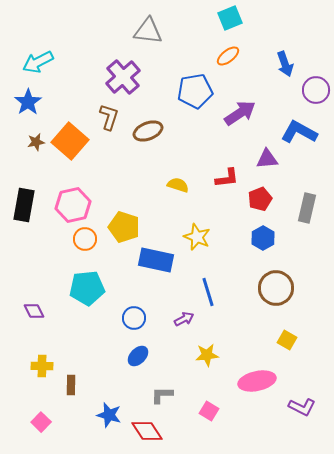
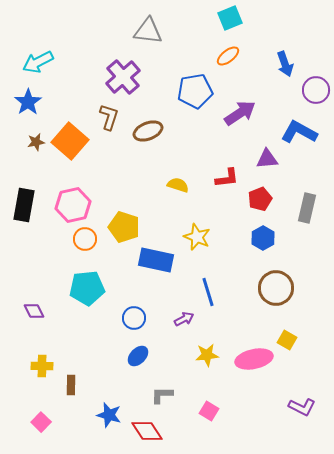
pink ellipse at (257, 381): moved 3 px left, 22 px up
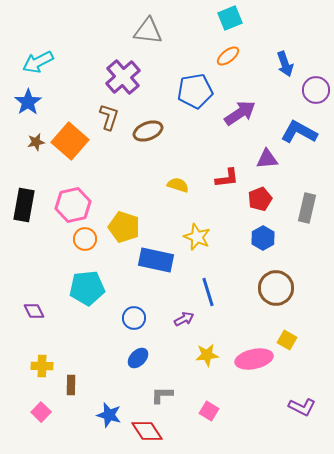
blue ellipse at (138, 356): moved 2 px down
pink square at (41, 422): moved 10 px up
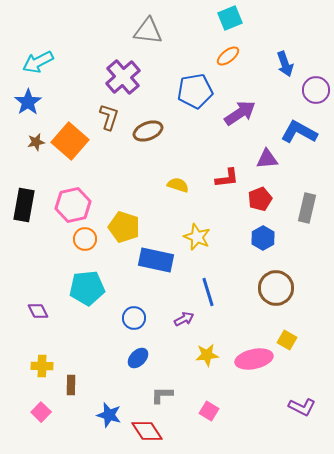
purple diamond at (34, 311): moved 4 px right
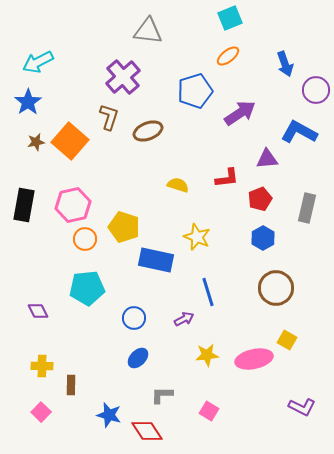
blue pentagon at (195, 91): rotated 8 degrees counterclockwise
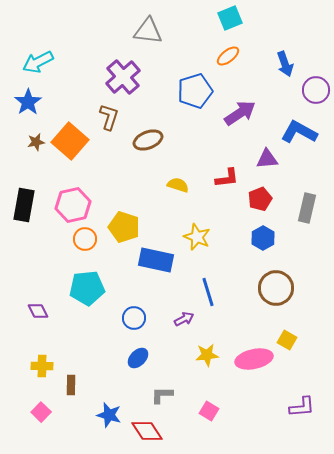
brown ellipse at (148, 131): moved 9 px down
purple L-shape at (302, 407): rotated 32 degrees counterclockwise
